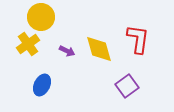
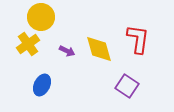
purple square: rotated 20 degrees counterclockwise
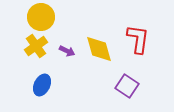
yellow cross: moved 8 px right, 2 px down
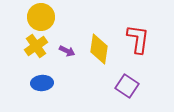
yellow diamond: rotated 24 degrees clockwise
blue ellipse: moved 2 px up; rotated 60 degrees clockwise
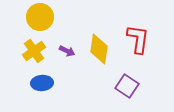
yellow circle: moved 1 px left
yellow cross: moved 2 px left, 5 px down
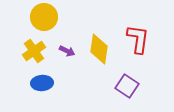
yellow circle: moved 4 px right
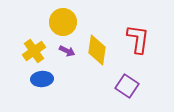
yellow circle: moved 19 px right, 5 px down
yellow diamond: moved 2 px left, 1 px down
blue ellipse: moved 4 px up
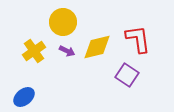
red L-shape: rotated 16 degrees counterclockwise
yellow diamond: moved 3 px up; rotated 68 degrees clockwise
blue ellipse: moved 18 px left, 18 px down; rotated 35 degrees counterclockwise
purple square: moved 11 px up
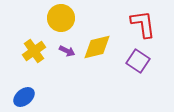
yellow circle: moved 2 px left, 4 px up
red L-shape: moved 5 px right, 15 px up
purple square: moved 11 px right, 14 px up
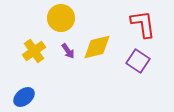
purple arrow: moved 1 px right; rotated 28 degrees clockwise
